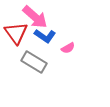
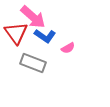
pink arrow: moved 2 px left
gray rectangle: moved 1 px left, 1 px down; rotated 10 degrees counterclockwise
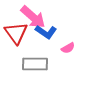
blue L-shape: moved 1 px right, 4 px up
gray rectangle: moved 2 px right, 1 px down; rotated 20 degrees counterclockwise
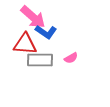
red triangle: moved 9 px right, 11 px down; rotated 50 degrees counterclockwise
pink semicircle: moved 3 px right, 10 px down
gray rectangle: moved 5 px right, 4 px up
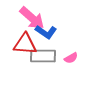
pink arrow: moved 1 px left, 1 px down
gray rectangle: moved 3 px right, 4 px up
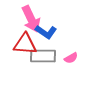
pink arrow: moved 1 px left, 1 px down; rotated 24 degrees clockwise
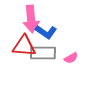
pink arrow: rotated 20 degrees clockwise
red triangle: moved 1 px left, 2 px down
gray rectangle: moved 3 px up
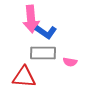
red triangle: moved 31 px down
pink semicircle: moved 1 px left, 4 px down; rotated 40 degrees clockwise
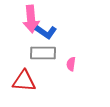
pink semicircle: moved 1 px right, 2 px down; rotated 88 degrees clockwise
red triangle: moved 4 px down
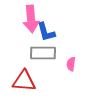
blue L-shape: rotated 40 degrees clockwise
